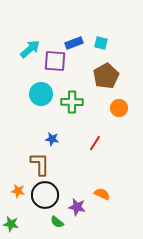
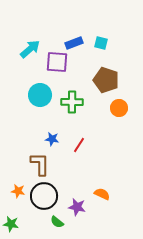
purple square: moved 2 px right, 1 px down
brown pentagon: moved 4 px down; rotated 25 degrees counterclockwise
cyan circle: moved 1 px left, 1 px down
red line: moved 16 px left, 2 px down
black circle: moved 1 px left, 1 px down
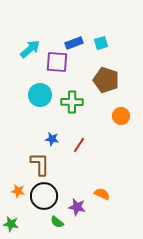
cyan square: rotated 32 degrees counterclockwise
orange circle: moved 2 px right, 8 px down
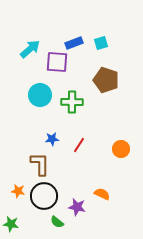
orange circle: moved 33 px down
blue star: rotated 16 degrees counterclockwise
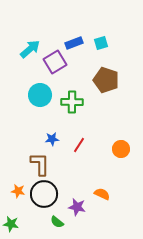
purple square: moved 2 px left; rotated 35 degrees counterclockwise
black circle: moved 2 px up
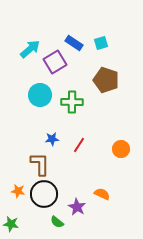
blue rectangle: rotated 54 degrees clockwise
purple star: rotated 18 degrees clockwise
